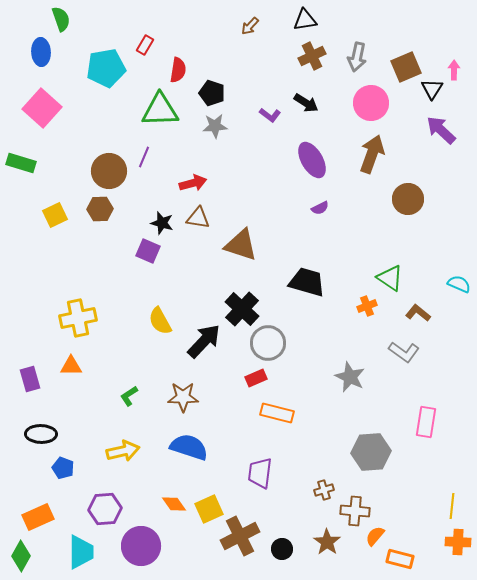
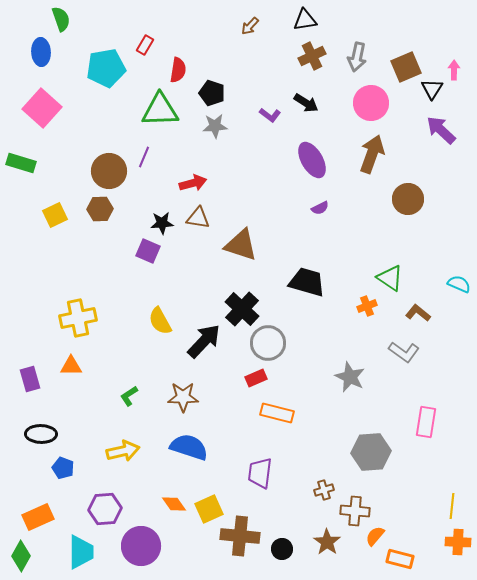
black star at (162, 223): rotated 20 degrees counterclockwise
brown cross at (240, 536): rotated 33 degrees clockwise
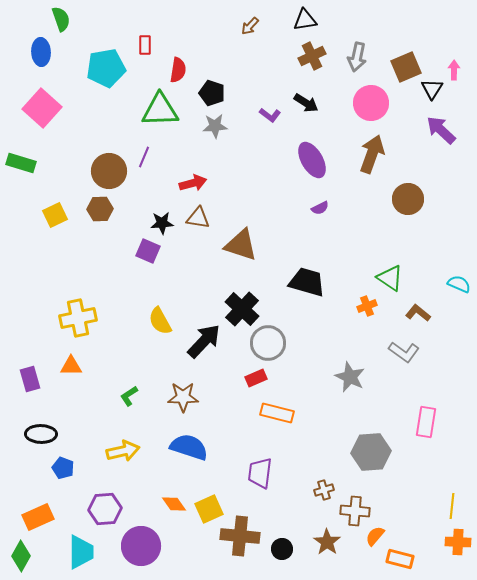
red rectangle at (145, 45): rotated 30 degrees counterclockwise
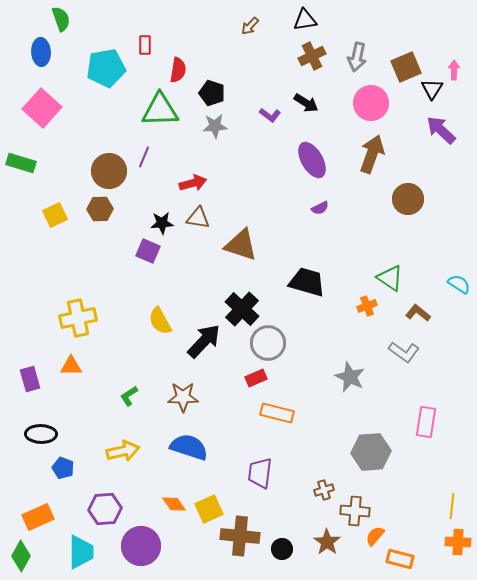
cyan semicircle at (459, 284): rotated 10 degrees clockwise
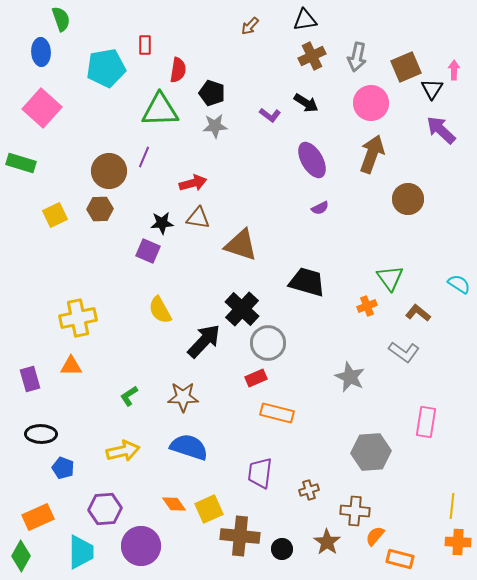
green triangle at (390, 278): rotated 20 degrees clockwise
yellow semicircle at (160, 321): moved 11 px up
brown cross at (324, 490): moved 15 px left
